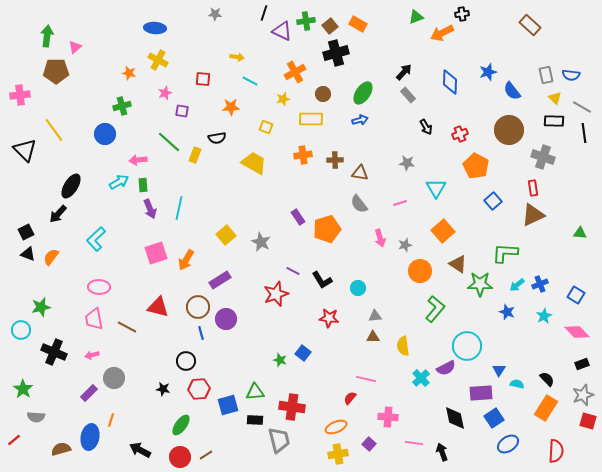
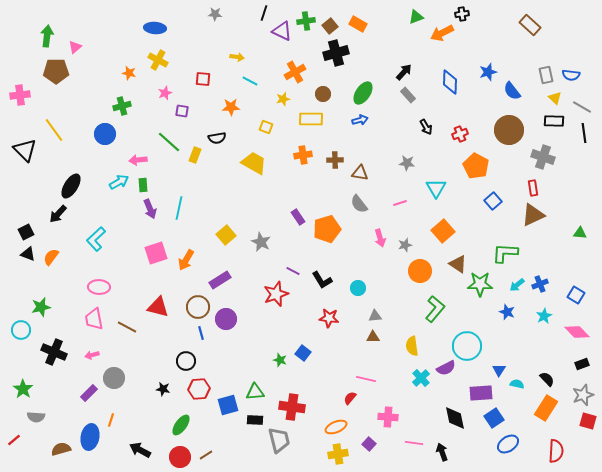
yellow semicircle at (403, 346): moved 9 px right
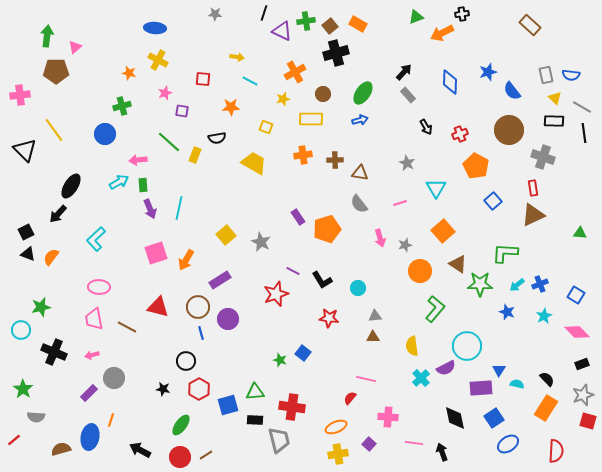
gray star at (407, 163): rotated 21 degrees clockwise
purple circle at (226, 319): moved 2 px right
red hexagon at (199, 389): rotated 25 degrees counterclockwise
purple rectangle at (481, 393): moved 5 px up
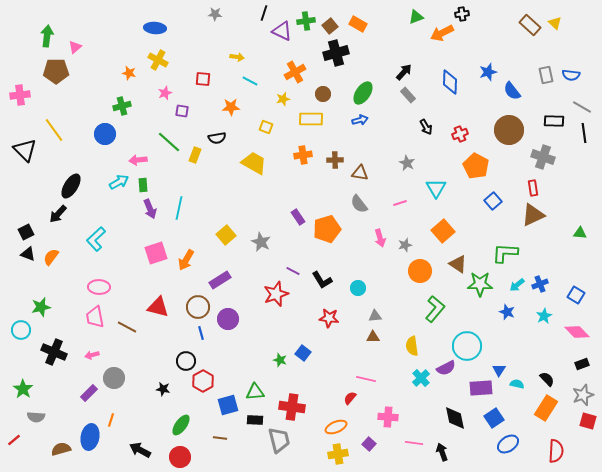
yellow triangle at (555, 98): moved 75 px up
pink trapezoid at (94, 319): moved 1 px right, 2 px up
red hexagon at (199, 389): moved 4 px right, 8 px up
brown line at (206, 455): moved 14 px right, 17 px up; rotated 40 degrees clockwise
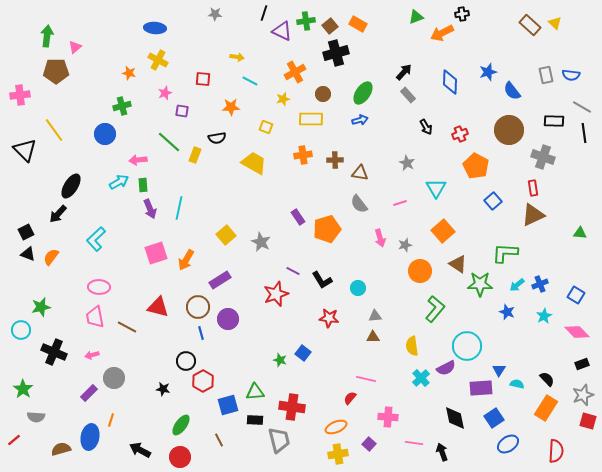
brown line at (220, 438): moved 1 px left, 2 px down; rotated 56 degrees clockwise
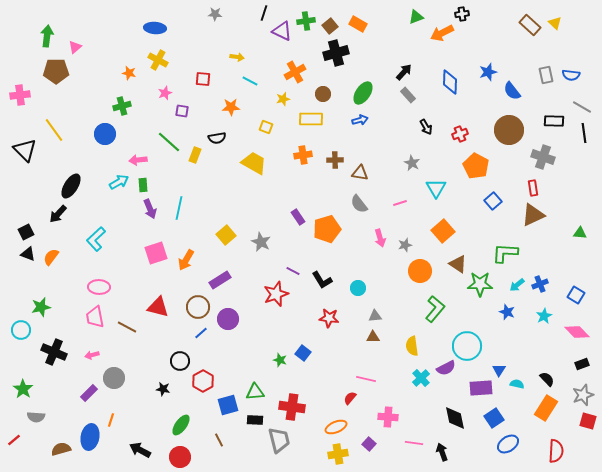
gray star at (407, 163): moved 5 px right
blue line at (201, 333): rotated 64 degrees clockwise
black circle at (186, 361): moved 6 px left
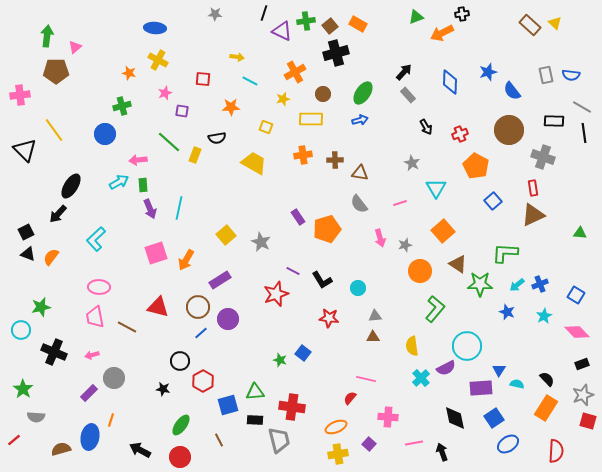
pink line at (414, 443): rotated 18 degrees counterclockwise
